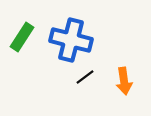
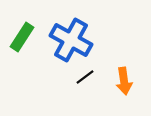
blue cross: rotated 15 degrees clockwise
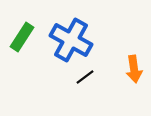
orange arrow: moved 10 px right, 12 px up
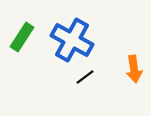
blue cross: moved 1 px right
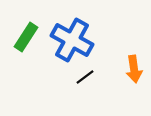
green rectangle: moved 4 px right
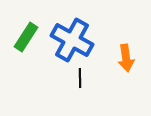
orange arrow: moved 8 px left, 11 px up
black line: moved 5 px left, 1 px down; rotated 54 degrees counterclockwise
